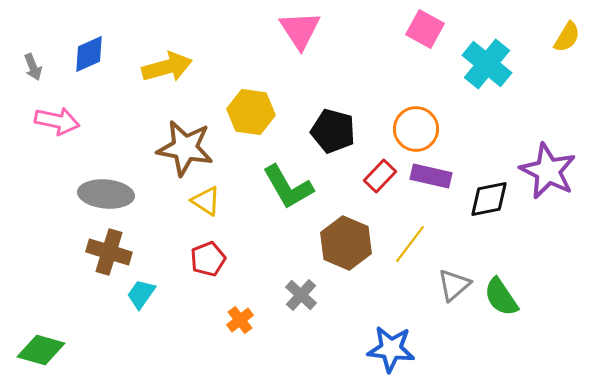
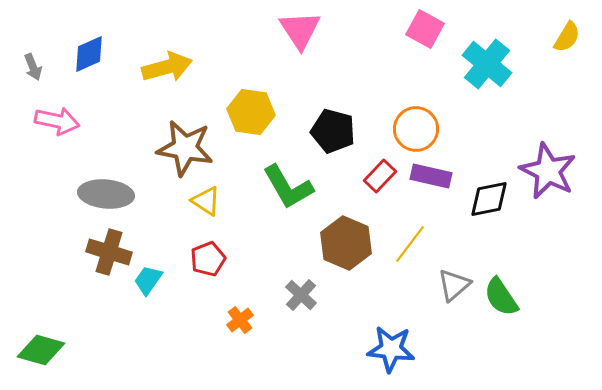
cyan trapezoid: moved 7 px right, 14 px up
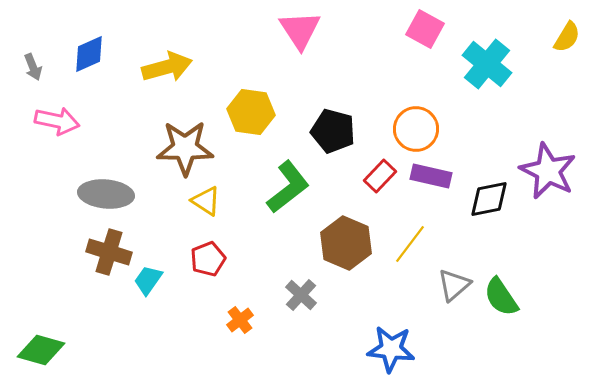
brown star: rotated 10 degrees counterclockwise
green L-shape: rotated 98 degrees counterclockwise
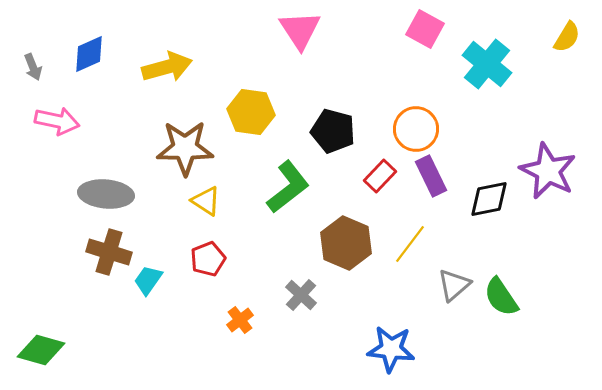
purple rectangle: rotated 51 degrees clockwise
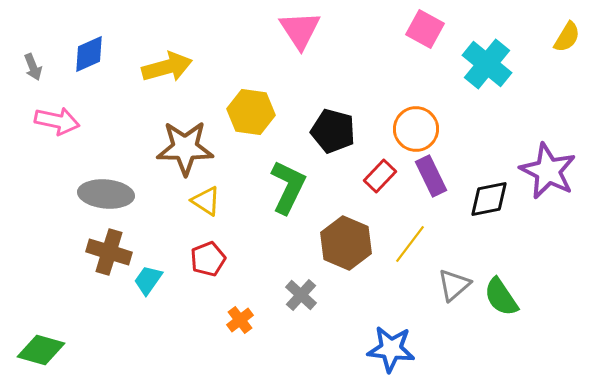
green L-shape: rotated 26 degrees counterclockwise
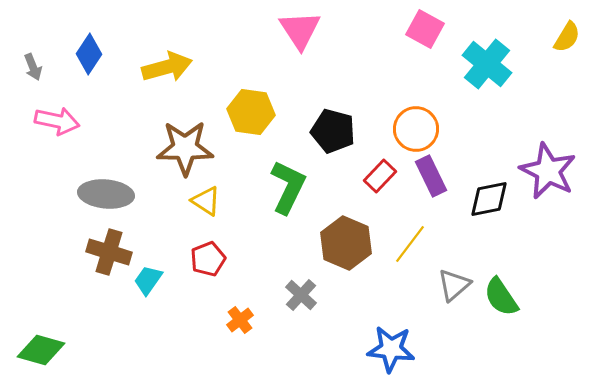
blue diamond: rotated 33 degrees counterclockwise
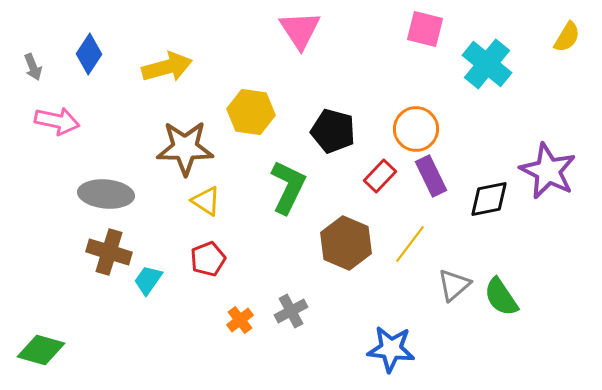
pink square: rotated 15 degrees counterclockwise
gray cross: moved 10 px left, 16 px down; rotated 20 degrees clockwise
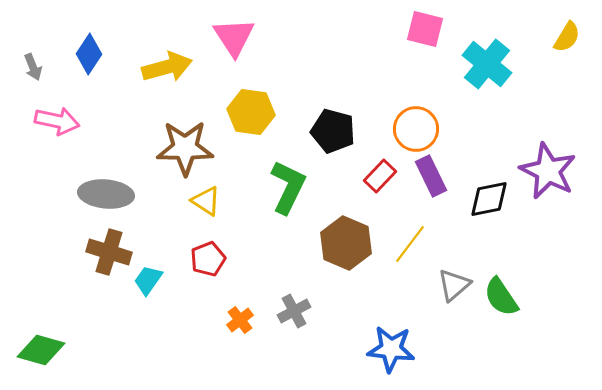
pink triangle: moved 66 px left, 7 px down
gray cross: moved 3 px right
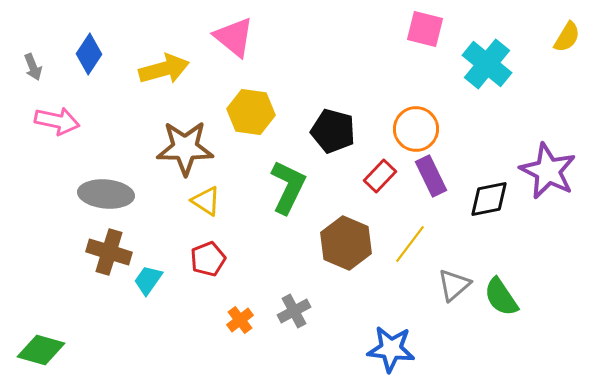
pink triangle: rotated 18 degrees counterclockwise
yellow arrow: moved 3 px left, 2 px down
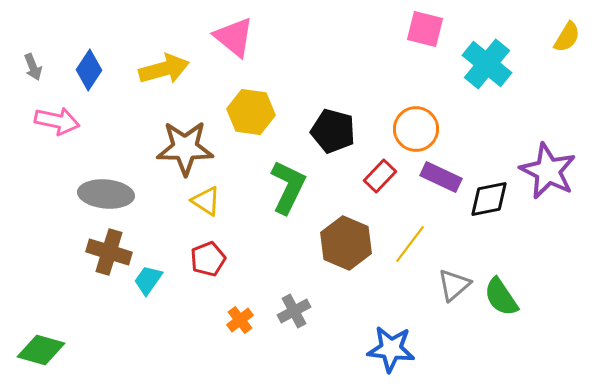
blue diamond: moved 16 px down
purple rectangle: moved 10 px right, 1 px down; rotated 39 degrees counterclockwise
